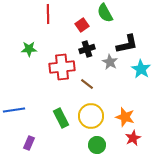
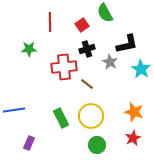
red line: moved 2 px right, 8 px down
red cross: moved 2 px right
orange star: moved 9 px right, 5 px up
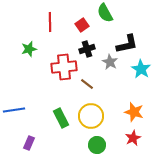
green star: rotated 14 degrees counterclockwise
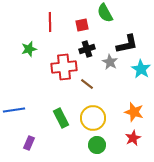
red square: rotated 24 degrees clockwise
yellow circle: moved 2 px right, 2 px down
